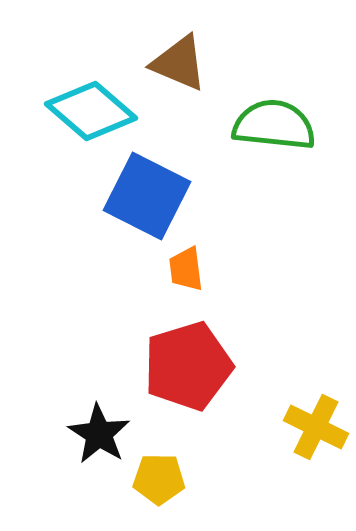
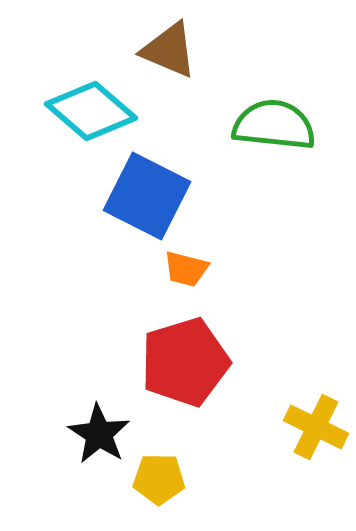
brown triangle: moved 10 px left, 13 px up
orange trapezoid: rotated 69 degrees counterclockwise
red pentagon: moved 3 px left, 4 px up
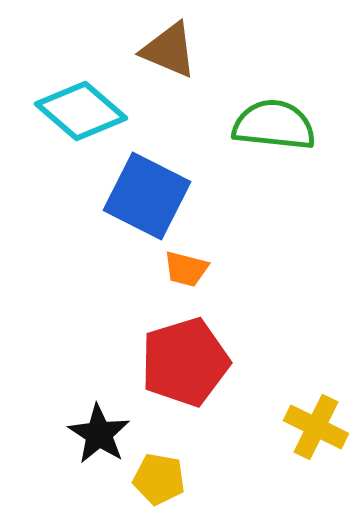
cyan diamond: moved 10 px left
yellow pentagon: rotated 9 degrees clockwise
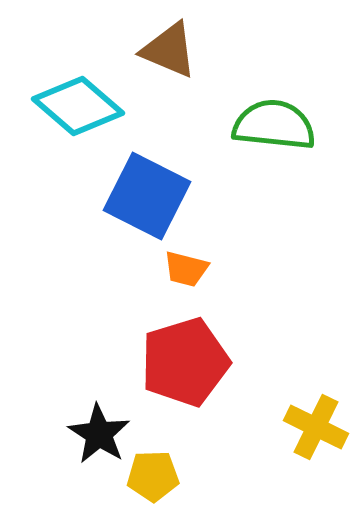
cyan diamond: moved 3 px left, 5 px up
yellow pentagon: moved 6 px left, 3 px up; rotated 12 degrees counterclockwise
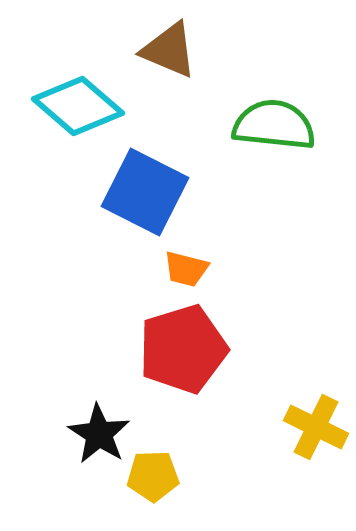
blue square: moved 2 px left, 4 px up
red pentagon: moved 2 px left, 13 px up
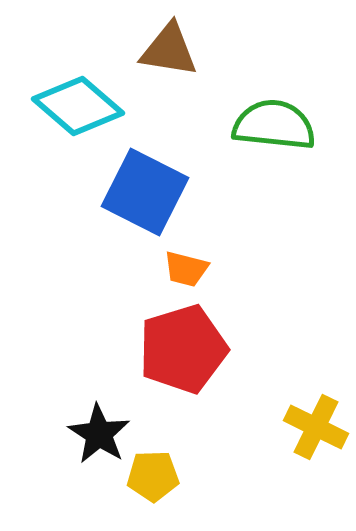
brown triangle: rotated 14 degrees counterclockwise
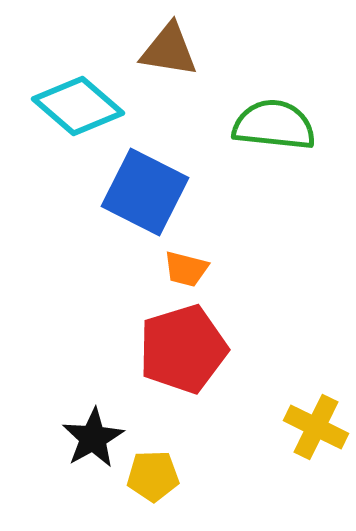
black star: moved 6 px left, 4 px down; rotated 10 degrees clockwise
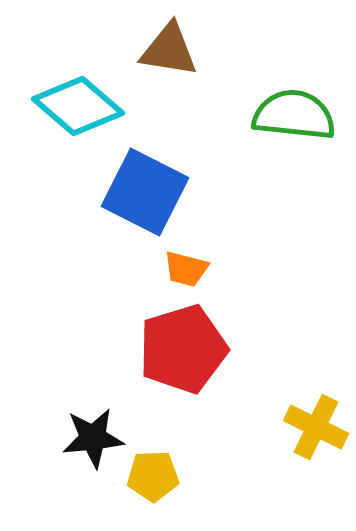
green semicircle: moved 20 px right, 10 px up
black star: rotated 24 degrees clockwise
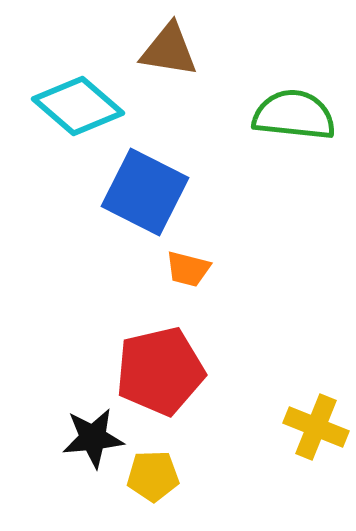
orange trapezoid: moved 2 px right
red pentagon: moved 23 px left, 22 px down; rotated 4 degrees clockwise
yellow cross: rotated 4 degrees counterclockwise
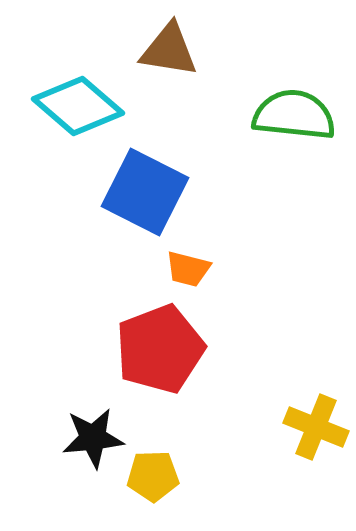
red pentagon: moved 22 px up; rotated 8 degrees counterclockwise
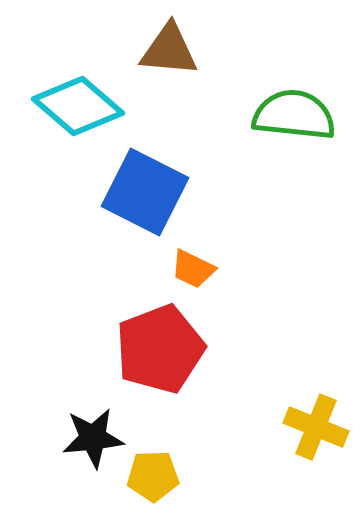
brown triangle: rotated 4 degrees counterclockwise
orange trapezoid: moved 5 px right; rotated 12 degrees clockwise
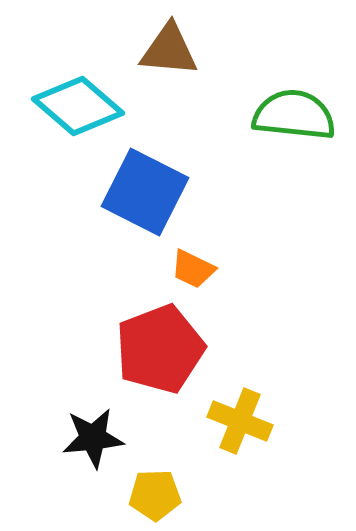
yellow cross: moved 76 px left, 6 px up
yellow pentagon: moved 2 px right, 19 px down
